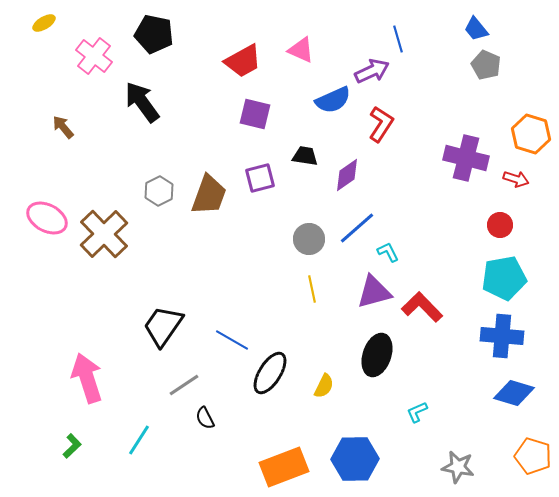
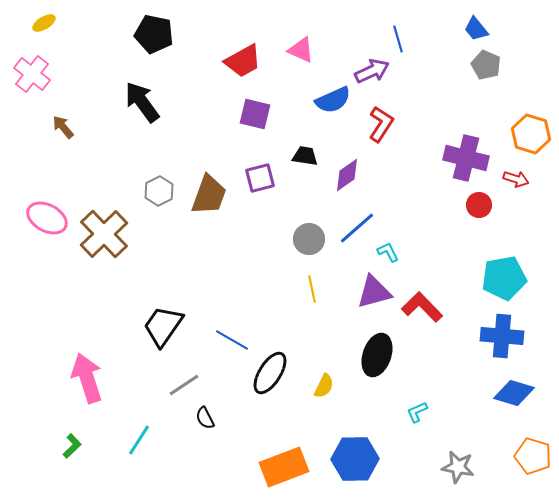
pink cross at (94, 56): moved 62 px left, 18 px down
red circle at (500, 225): moved 21 px left, 20 px up
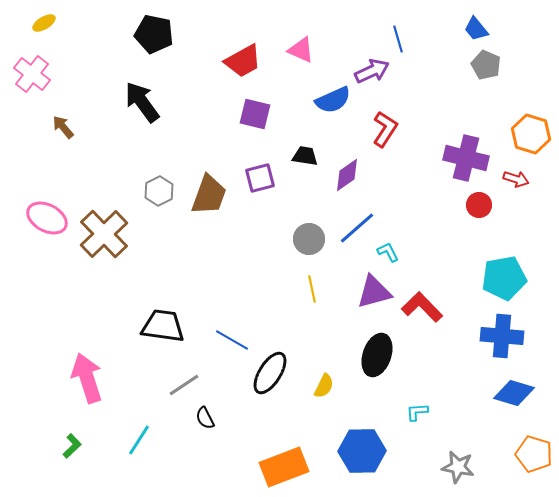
red L-shape at (381, 124): moved 4 px right, 5 px down
black trapezoid at (163, 326): rotated 63 degrees clockwise
cyan L-shape at (417, 412): rotated 20 degrees clockwise
orange pentagon at (533, 456): moved 1 px right, 2 px up
blue hexagon at (355, 459): moved 7 px right, 8 px up
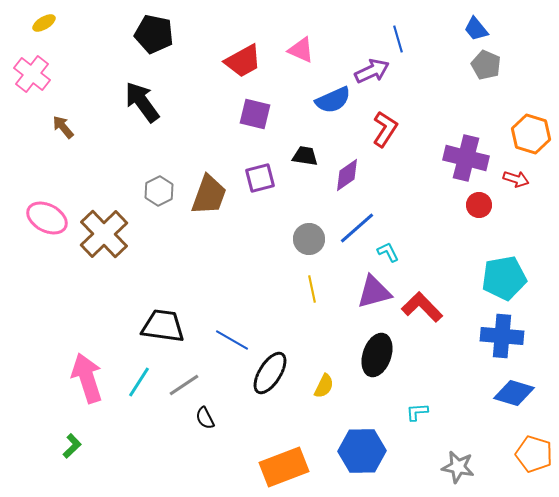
cyan line at (139, 440): moved 58 px up
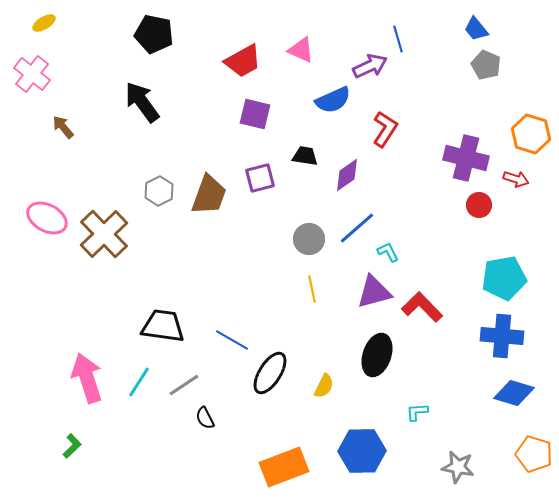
purple arrow at (372, 71): moved 2 px left, 5 px up
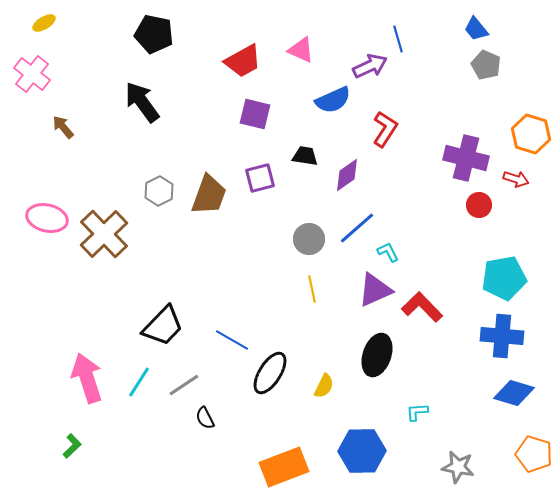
pink ellipse at (47, 218): rotated 15 degrees counterclockwise
purple triangle at (374, 292): moved 1 px right, 2 px up; rotated 9 degrees counterclockwise
black trapezoid at (163, 326): rotated 126 degrees clockwise
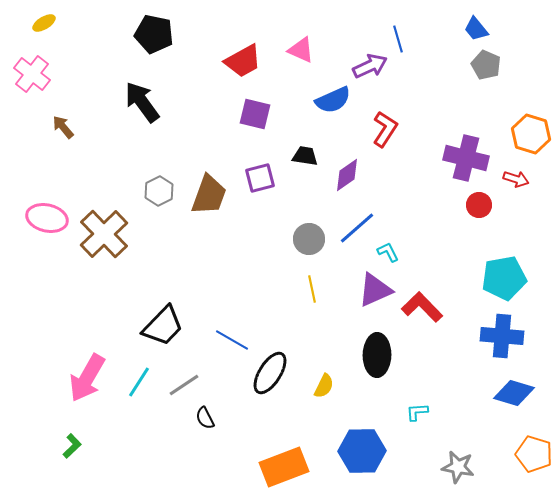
black ellipse at (377, 355): rotated 18 degrees counterclockwise
pink arrow at (87, 378): rotated 132 degrees counterclockwise
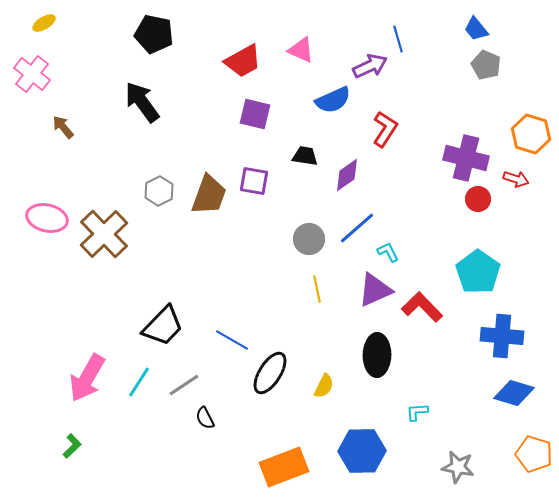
purple square at (260, 178): moved 6 px left, 3 px down; rotated 24 degrees clockwise
red circle at (479, 205): moved 1 px left, 6 px up
cyan pentagon at (504, 278): moved 26 px left, 6 px up; rotated 27 degrees counterclockwise
yellow line at (312, 289): moved 5 px right
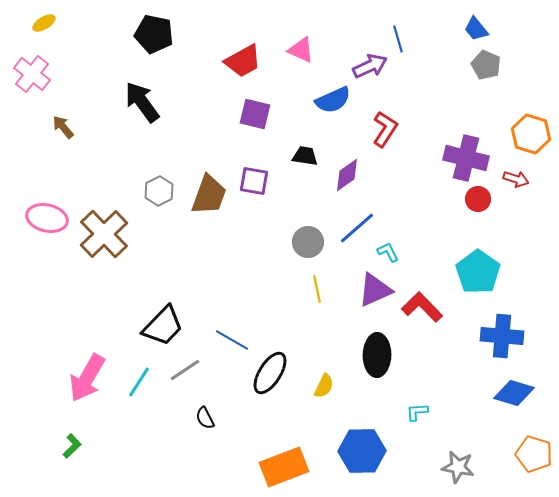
gray circle at (309, 239): moved 1 px left, 3 px down
gray line at (184, 385): moved 1 px right, 15 px up
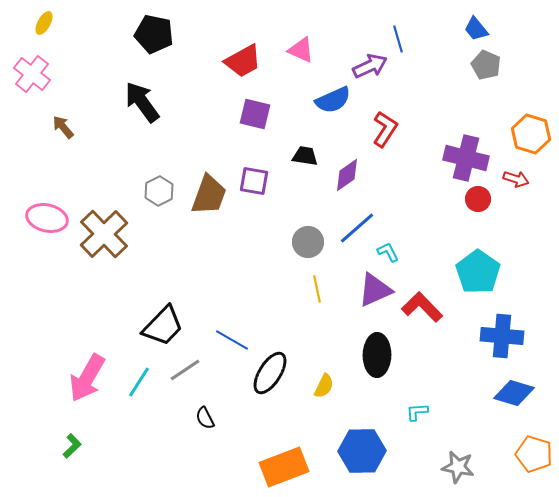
yellow ellipse at (44, 23): rotated 30 degrees counterclockwise
